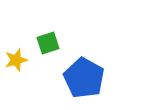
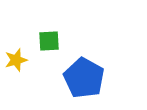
green square: moved 1 px right, 2 px up; rotated 15 degrees clockwise
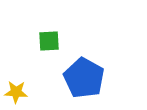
yellow star: moved 32 px down; rotated 20 degrees clockwise
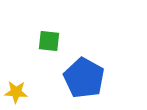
green square: rotated 10 degrees clockwise
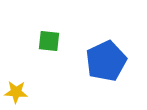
blue pentagon: moved 22 px right, 17 px up; rotated 18 degrees clockwise
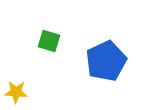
green square: rotated 10 degrees clockwise
